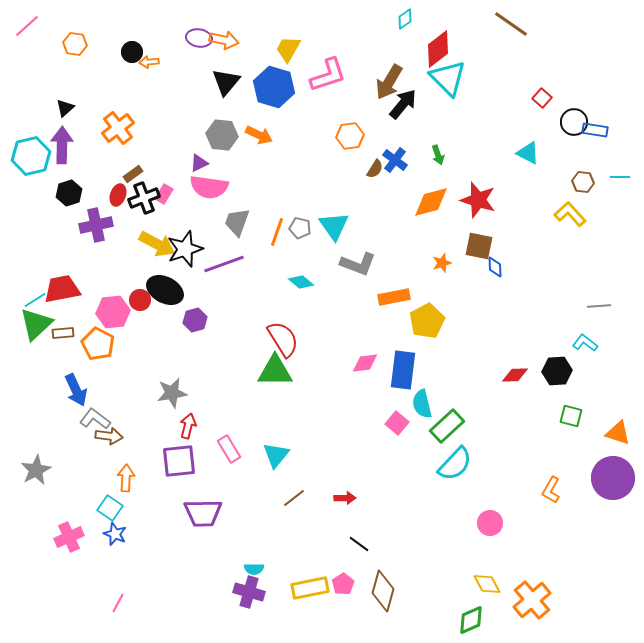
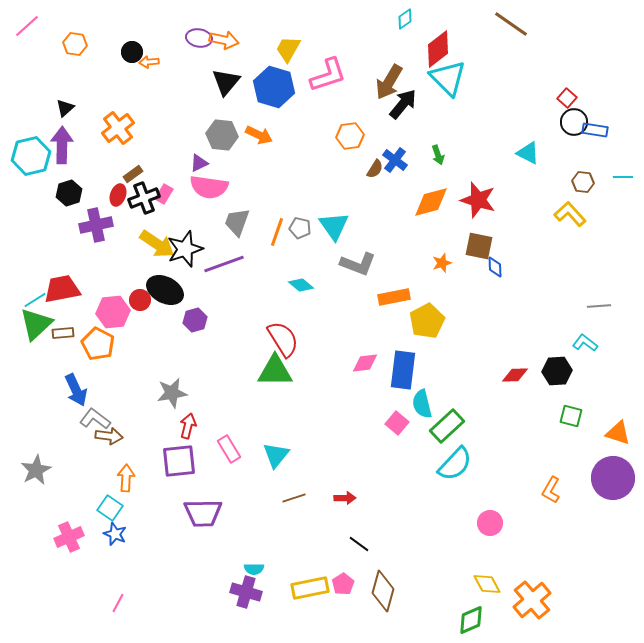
red square at (542, 98): moved 25 px right
cyan line at (620, 177): moved 3 px right
yellow arrow at (157, 244): rotated 6 degrees clockwise
cyan diamond at (301, 282): moved 3 px down
brown line at (294, 498): rotated 20 degrees clockwise
purple cross at (249, 592): moved 3 px left
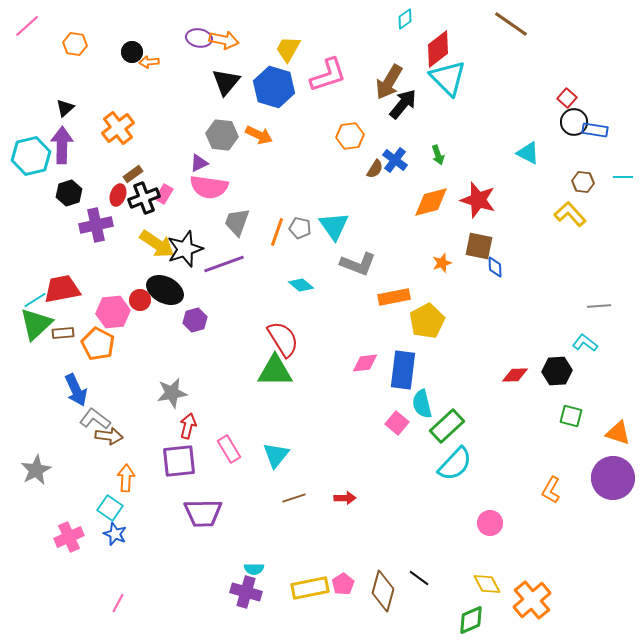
black line at (359, 544): moved 60 px right, 34 px down
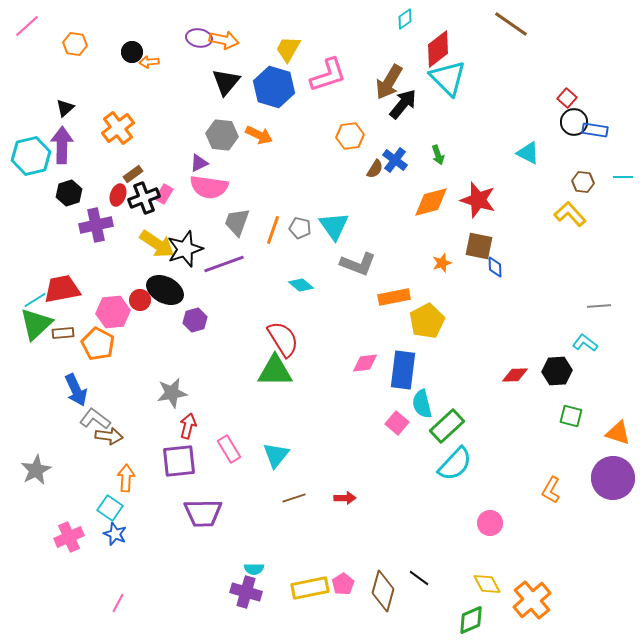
orange line at (277, 232): moved 4 px left, 2 px up
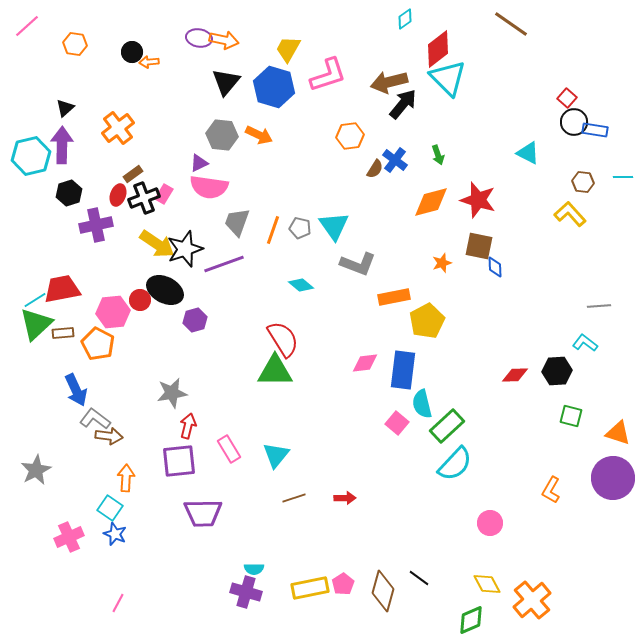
brown arrow at (389, 82): rotated 45 degrees clockwise
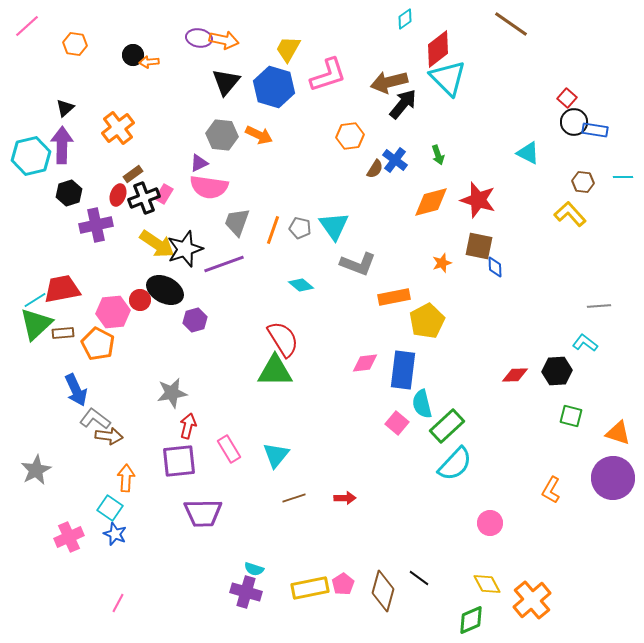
black circle at (132, 52): moved 1 px right, 3 px down
cyan semicircle at (254, 569): rotated 18 degrees clockwise
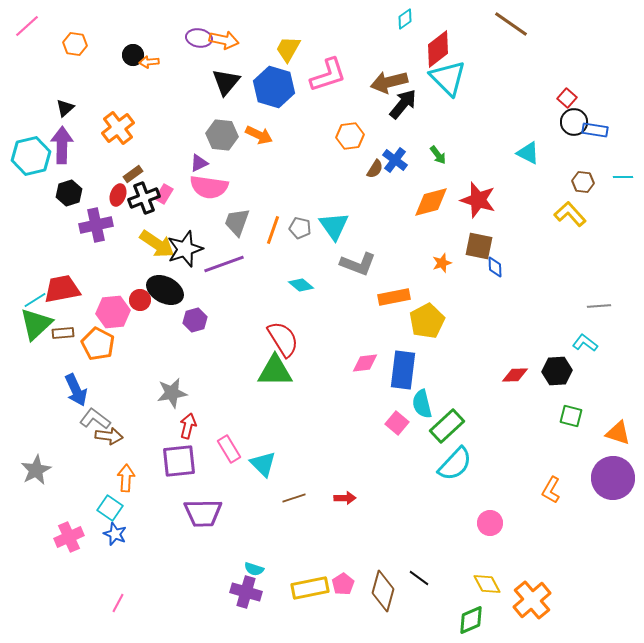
green arrow at (438, 155): rotated 18 degrees counterclockwise
cyan triangle at (276, 455): moved 13 px left, 9 px down; rotated 24 degrees counterclockwise
